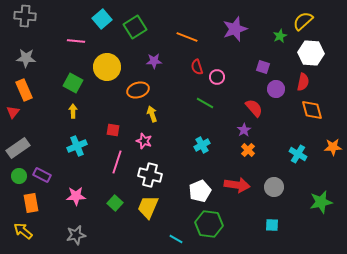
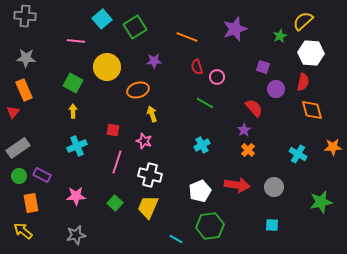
green hexagon at (209, 224): moved 1 px right, 2 px down; rotated 16 degrees counterclockwise
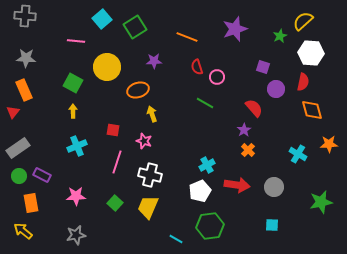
cyan cross at (202, 145): moved 5 px right, 20 px down
orange star at (333, 147): moved 4 px left, 3 px up
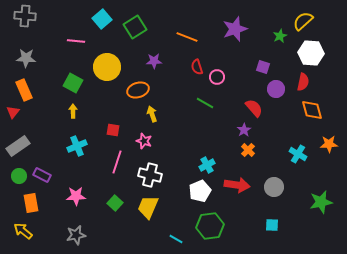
gray rectangle at (18, 148): moved 2 px up
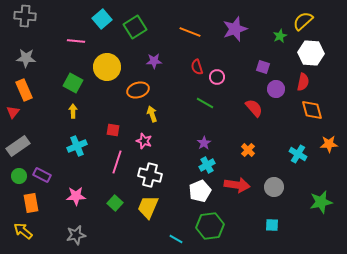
orange line at (187, 37): moved 3 px right, 5 px up
purple star at (244, 130): moved 40 px left, 13 px down
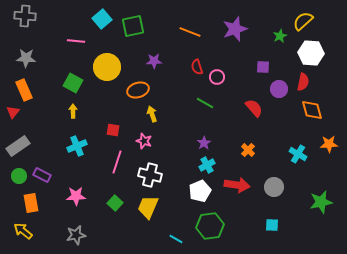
green square at (135, 27): moved 2 px left, 1 px up; rotated 20 degrees clockwise
purple square at (263, 67): rotated 16 degrees counterclockwise
purple circle at (276, 89): moved 3 px right
